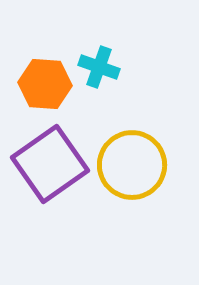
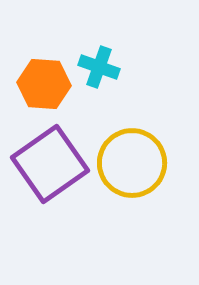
orange hexagon: moved 1 px left
yellow circle: moved 2 px up
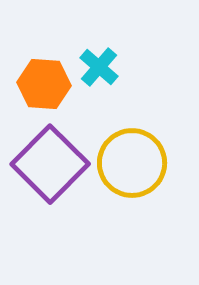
cyan cross: rotated 21 degrees clockwise
purple square: rotated 10 degrees counterclockwise
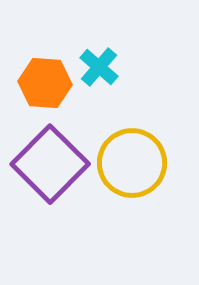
orange hexagon: moved 1 px right, 1 px up
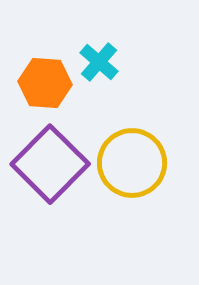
cyan cross: moved 5 px up
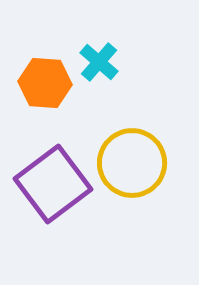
purple square: moved 3 px right, 20 px down; rotated 8 degrees clockwise
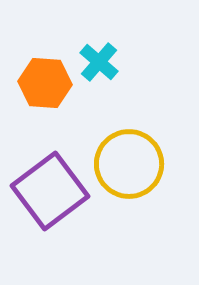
yellow circle: moved 3 px left, 1 px down
purple square: moved 3 px left, 7 px down
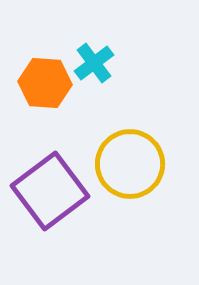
cyan cross: moved 5 px left, 1 px down; rotated 12 degrees clockwise
yellow circle: moved 1 px right
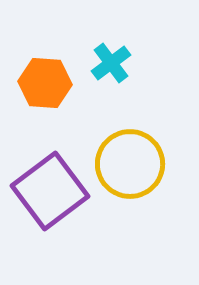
cyan cross: moved 17 px right
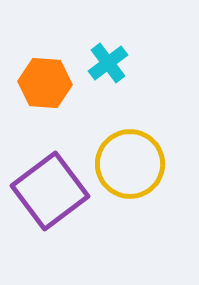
cyan cross: moved 3 px left
